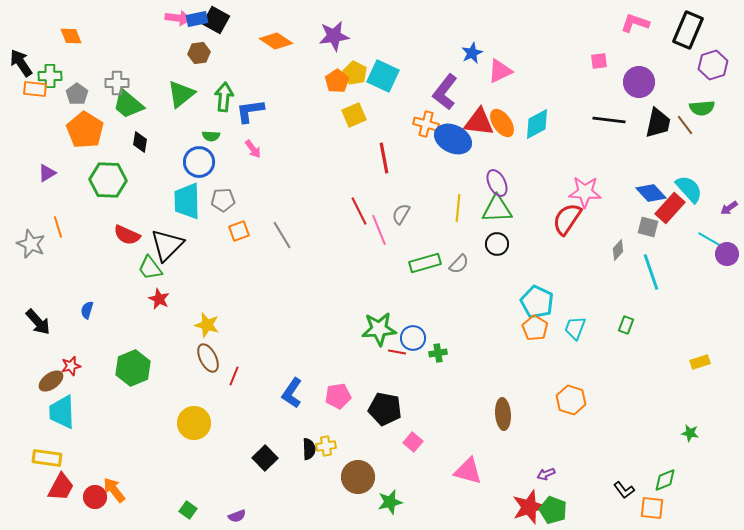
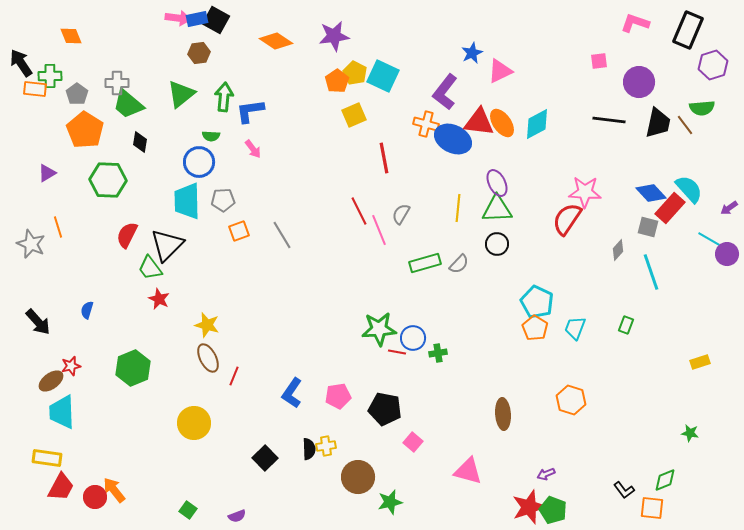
red semicircle at (127, 235): rotated 92 degrees clockwise
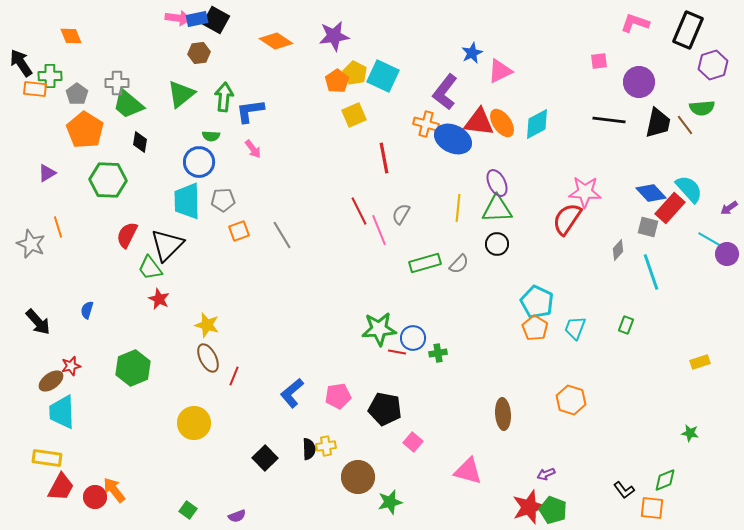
blue L-shape at (292, 393): rotated 16 degrees clockwise
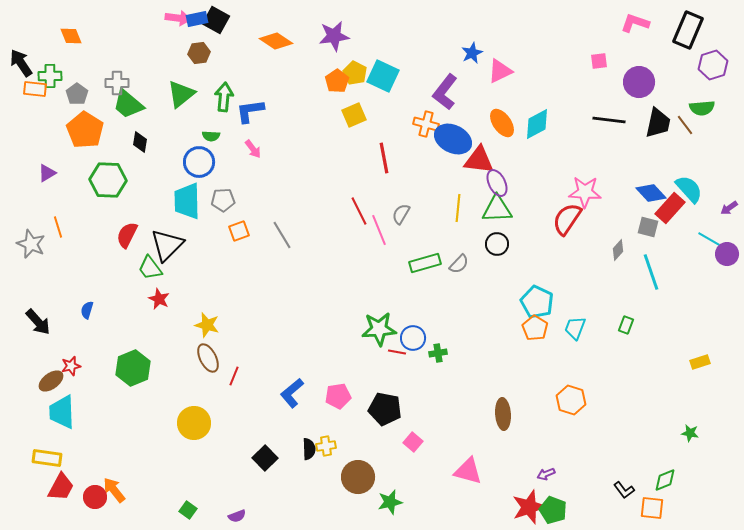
red triangle at (479, 122): moved 38 px down
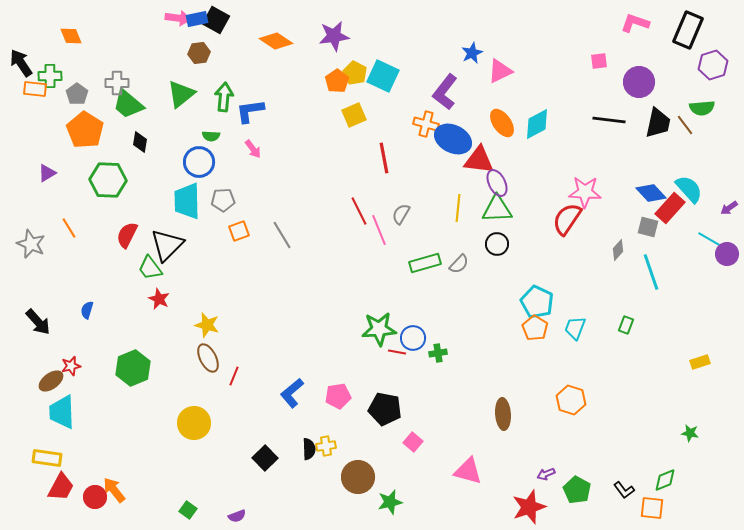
orange line at (58, 227): moved 11 px right, 1 px down; rotated 15 degrees counterclockwise
green pentagon at (553, 510): moved 24 px right, 20 px up; rotated 8 degrees clockwise
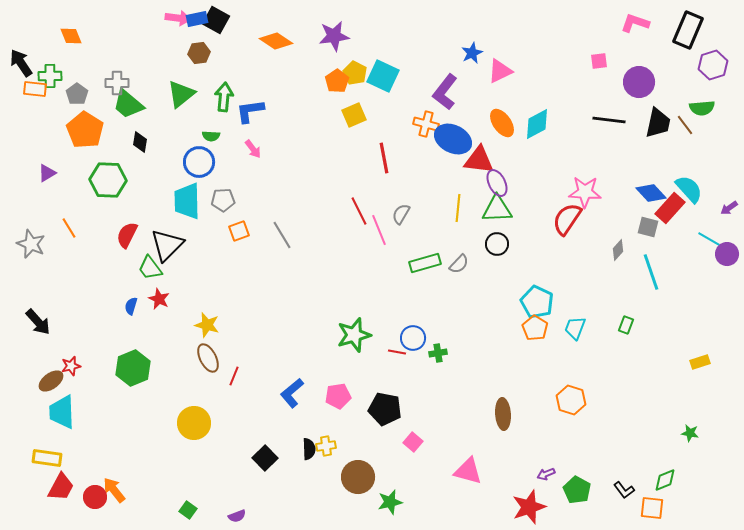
blue semicircle at (87, 310): moved 44 px right, 4 px up
green star at (379, 329): moved 25 px left, 6 px down; rotated 12 degrees counterclockwise
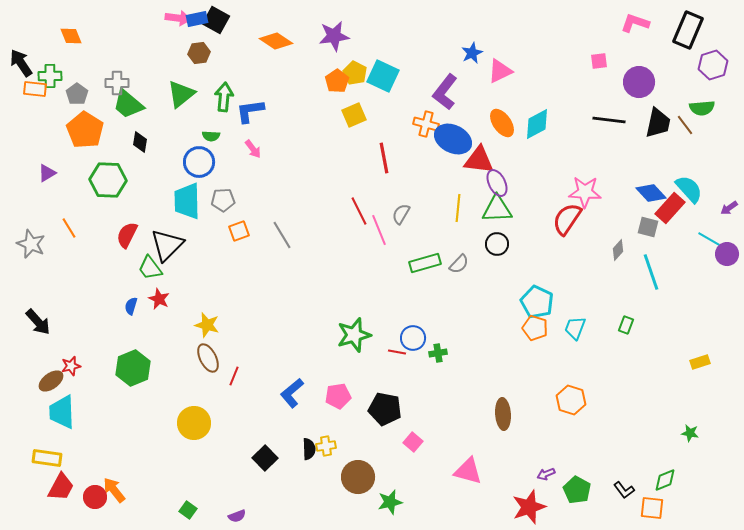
orange pentagon at (535, 328): rotated 15 degrees counterclockwise
